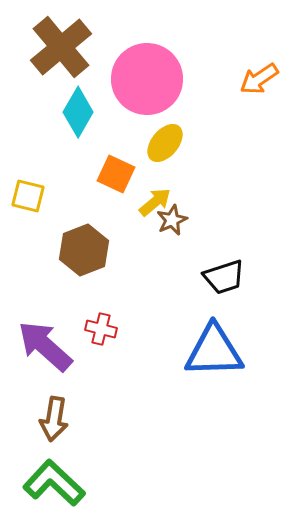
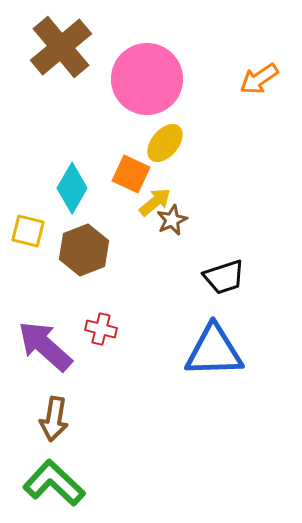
cyan diamond: moved 6 px left, 76 px down
orange square: moved 15 px right
yellow square: moved 35 px down
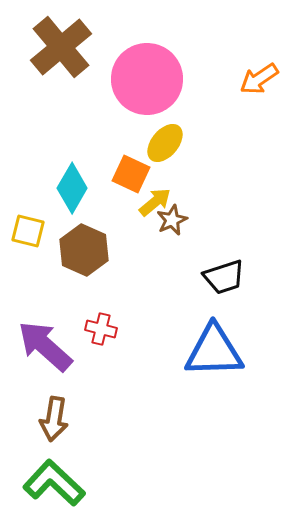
brown hexagon: rotated 15 degrees counterclockwise
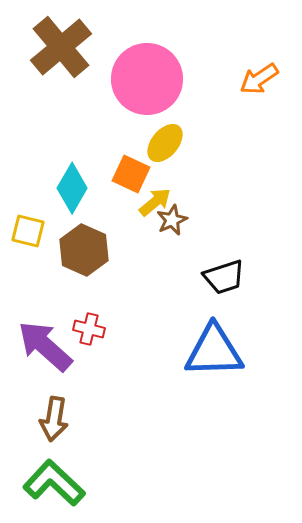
red cross: moved 12 px left
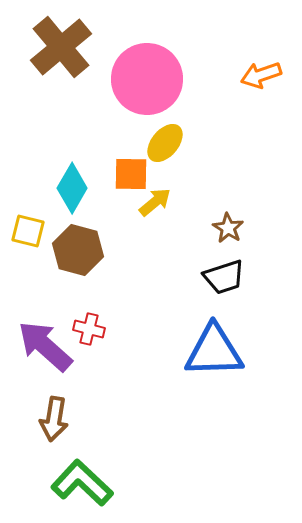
orange arrow: moved 2 px right, 4 px up; rotated 15 degrees clockwise
orange square: rotated 24 degrees counterclockwise
brown star: moved 56 px right, 8 px down; rotated 16 degrees counterclockwise
brown hexagon: moved 6 px left; rotated 9 degrees counterclockwise
green L-shape: moved 28 px right
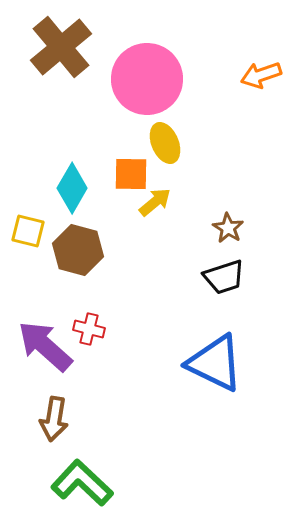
yellow ellipse: rotated 63 degrees counterclockwise
blue triangle: moved 1 px right, 12 px down; rotated 28 degrees clockwise
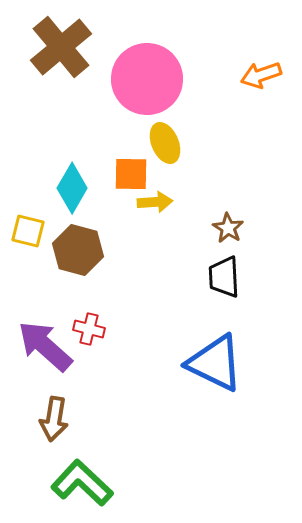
yellow arrow: rotated 36 degrees clockwise
black trapezoid: rotated 105 degrees clockwise
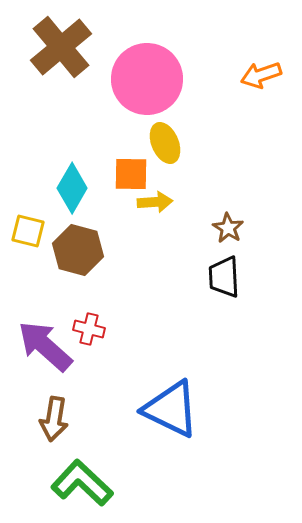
blue triangle: moved 44 px left, 46 px down
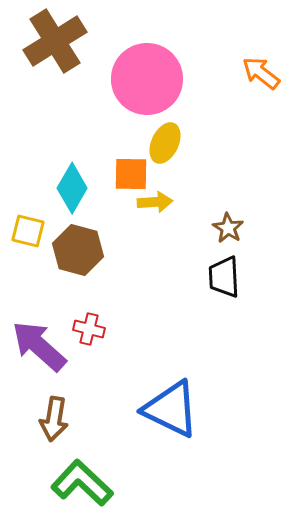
brown cross: moved 6 px left, 6 px up; rotated 8 degrees clockwise
orange arrow: moved 2 px up; rotated 57 degrees clockwise
yellow ellipse: rotated 48 degrees clockwise
purple arrow: moved 6 px left
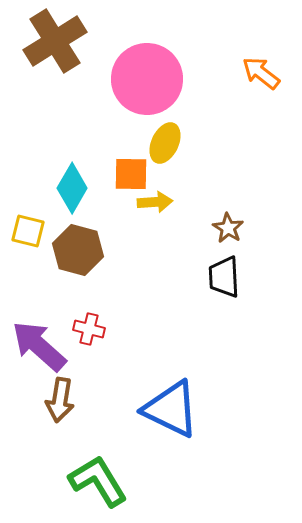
brown arrow: moved 6 px right, 19 px up
green L-shape: moved 16 px right, 2 px up; rotated 16 degrees clockwise
